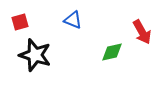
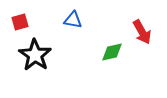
blue triangle: rotated 12 degrees counterclockwise
black star: rotated 16 degrees clockwise
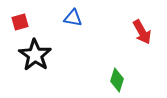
blue triangle: moved 2 px up
green diamond: moved 5 px right, 28 px down; rotated 60 degrees counterclockwise
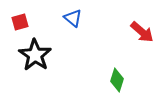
blue triangle: rotated 30 degrees clockwise
red arrow: rotated 20 degrees counterclockwise
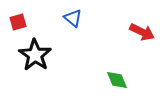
red square: moved 2 px left
red arrow: rotated 15 degrees counterclockwise
green diamond: rotated 40 degrees counterclockwise
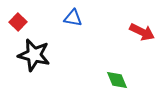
blue triangle: rotated 30 degrees counterclockwise
red square: rotated 30 degrees counterclockwise
black star: moved 1 px left; rotated 20 degrees counterclockwise
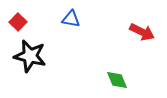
blue triangle: moved 2 px left, 1 px down
black star: moved 4 px left, 1 px down
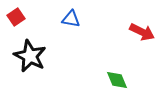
red square: moved 2 px left, 5 px up; rotated 12 degrees clockwise
black star: rotated 12 degrees clockwise
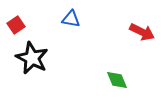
red square: moved 8 px down
black star: moved 2 px right, 2 px down
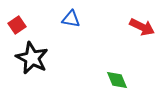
red square: moved 1 px right
red arrow: moved 5 px up
